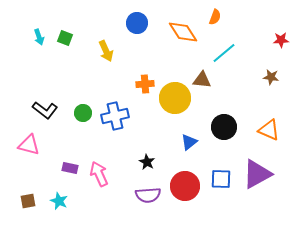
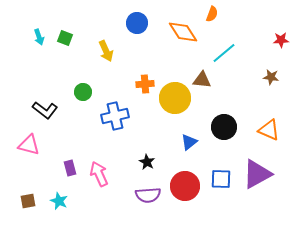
orange semicircle: moved 3 px left, 3 px up
green circle: moved 21 px up
purple rectangle: rotated 63 degrees clockwise
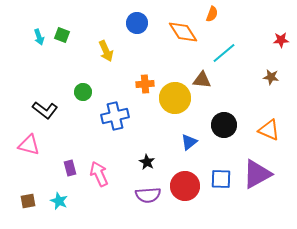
green square: moved 3 px left, 3 px up
black circle: moved 2 px up
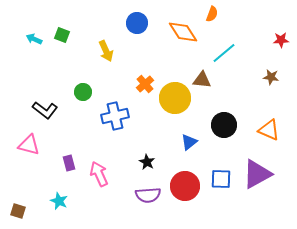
cyan arrow: moved 5 px left, 2 px down; rotated 133 degrees clockwise
orange cross: rotated 36 degrees counterclockwise
purple rectangle: moved 1 px left, 5 px up
brown square: moved 10 px left, 10 px down; rotated 28 degrees clockwise
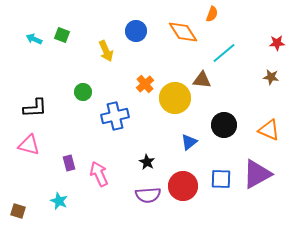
blue circle: moved 1 px left, 8 px down
red star: moved 4 px left, 3 px down
black L-shape: moved 10 px left, 2 px up; rotated 40 degrees counterclockwise
red circle: moved 2 px left
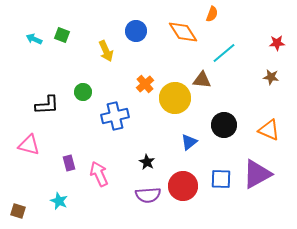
black L-shape: moved 12 px right, 3 px up
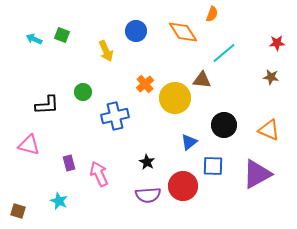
blue square: moved 8 px left, 13 px up
